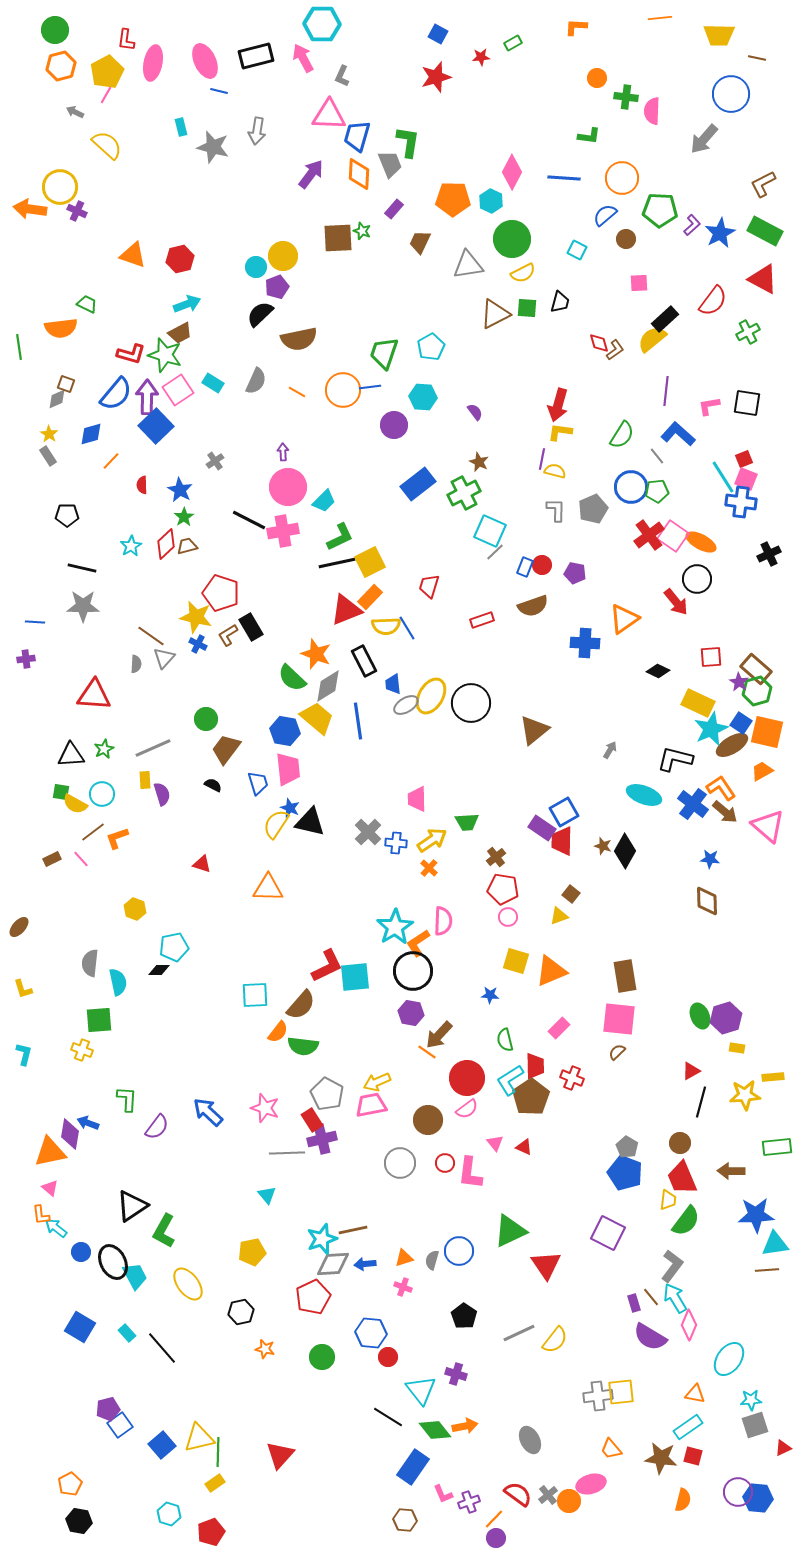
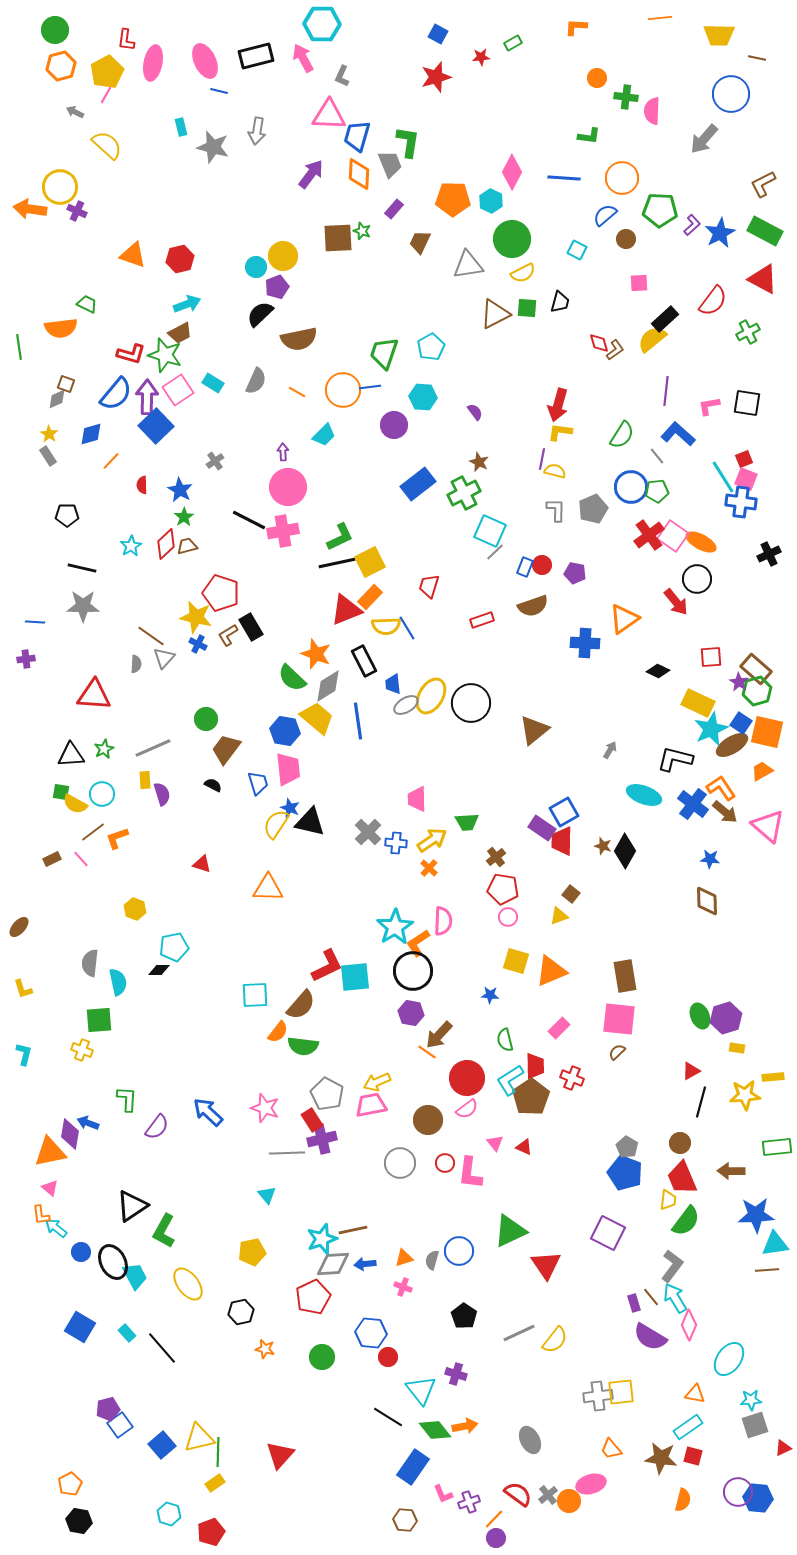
cyan trapezoid at (324, 501): moved 66 px up
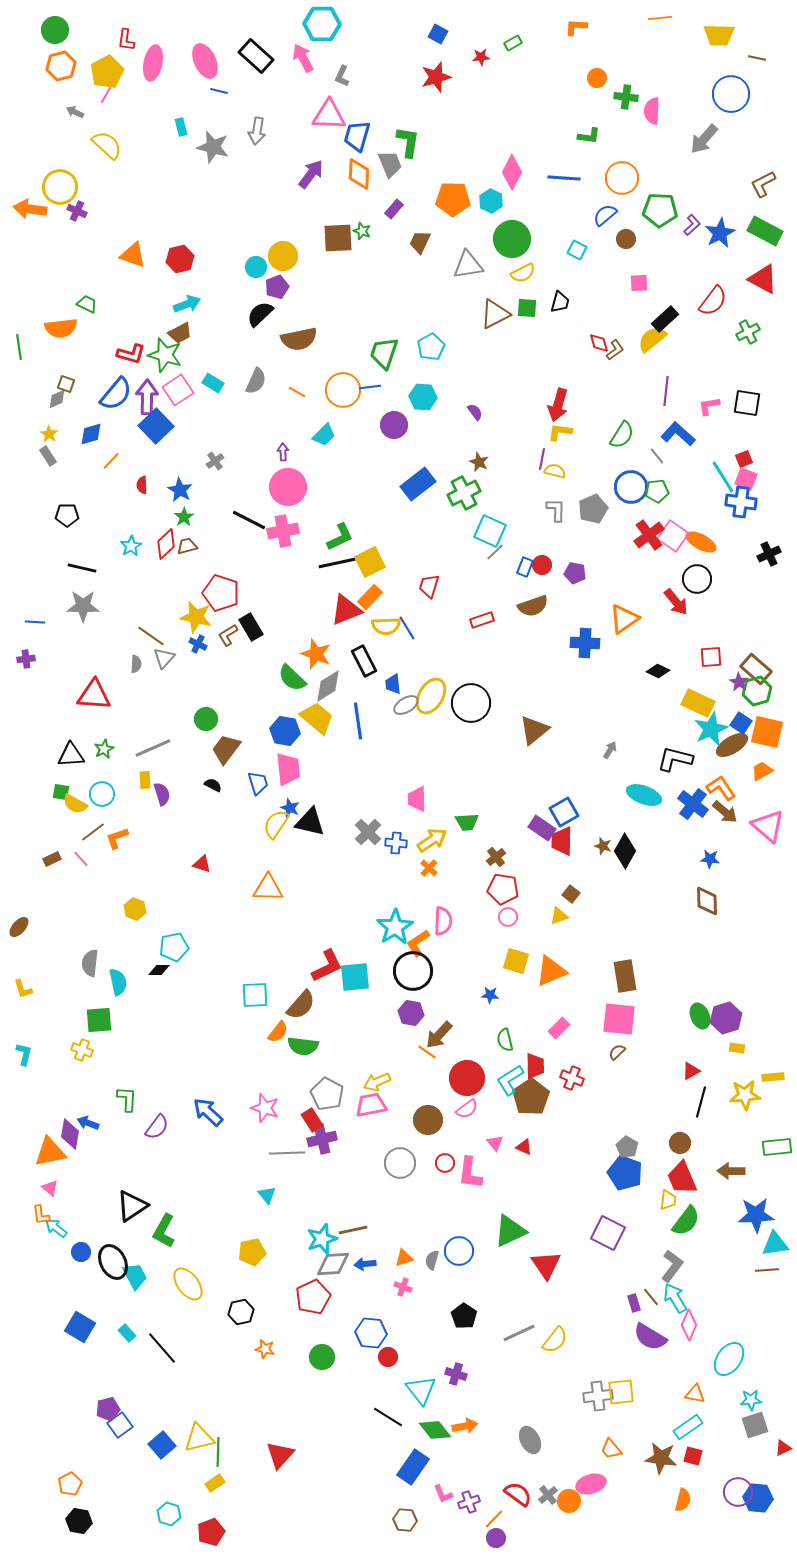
black rectangle at (256, 56): rotated 56 degrees clockwise
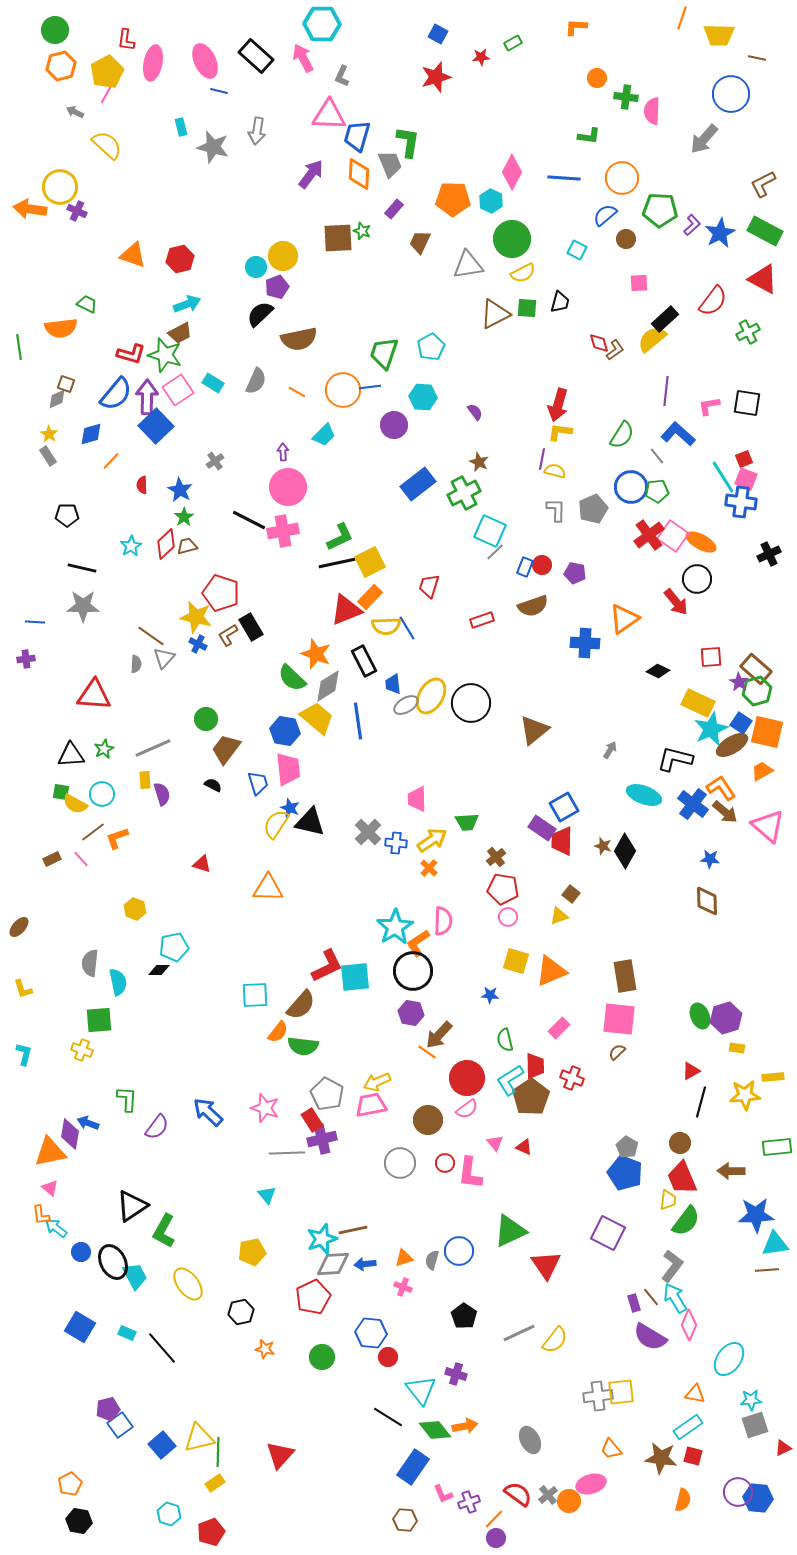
orange line at (660, 18): moved 22 px right; rotated 65 degrees counterclockwise
blue square at (564, 812): moved 5 px up
cyan rectangle at (127, 1333): rotated 24 degrees counterclockwise
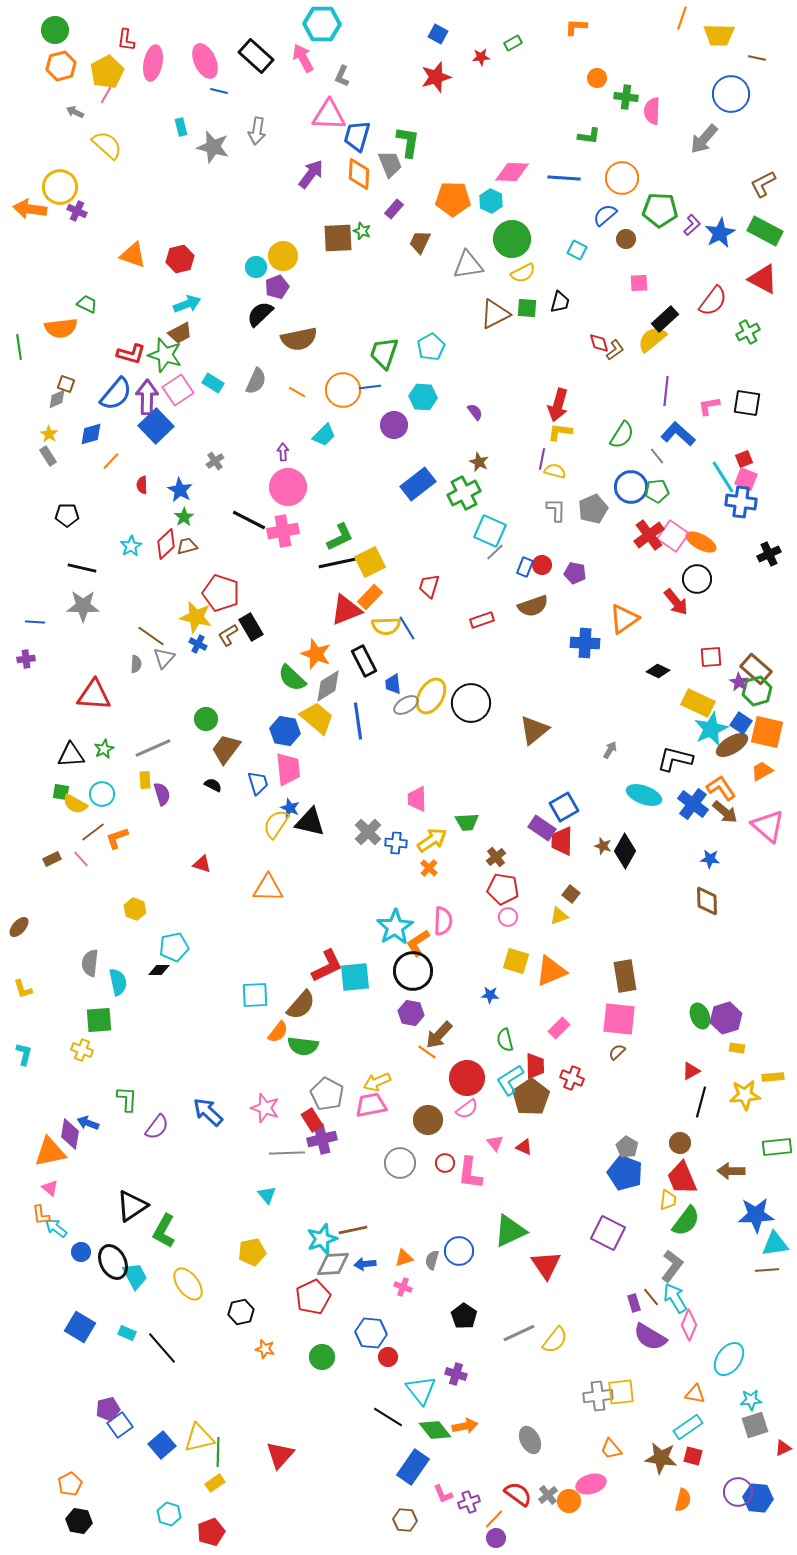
pink diamond at (512, 172): rotated 64 degrees clockwise
